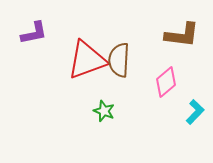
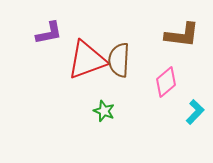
purple L-shape: moved 15 px right
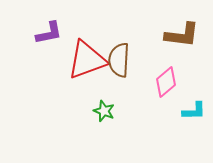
cyan L-shape: moved 1 px left, 1 px up; rotated 45 degrees clockwise
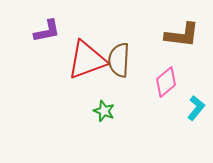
purple L-shape: moved 2 px left, 2 px up
cyan L-shape: moved 2 px right, 3 px up; rotated 50 degrees counterclockwise
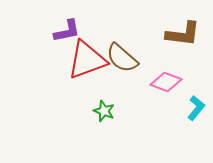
purple L-shape: moved 20 px right
brown L-shape: moved 1 px right, 1 px up
brown semicircle: moved 3 px right, 2 px up; rotated 52 degrees counterclockwise
pink diamond: rotated 60 degrees clockwise
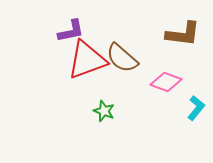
purple L-shape: moved 4 px right
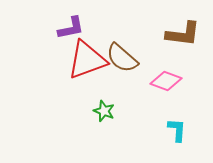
purple L-shape: moved 3 px up
pink diamond: moved 1 px up
cyan L-shape: moved 19 px left, 22 px down; rotated 35 degrees counterclockwise
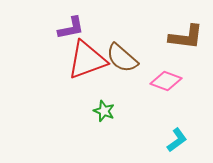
brown L-shape: moved 3 px right, 3 px down
cyan L-shape: moved 10 px down; rotated 50 degrees clockwise
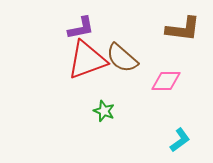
purple L-shape: moved 10 px right
brown L-shape: moved 3 px left, 8 px up
pink diamond: rotated 20 degrees counterclockwise
cyan L-shape: moved 3 px right
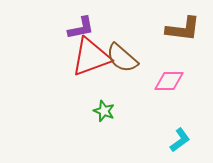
red triangle: moved 4 px right, 3 px up
pink diamond: moved 3 px right
